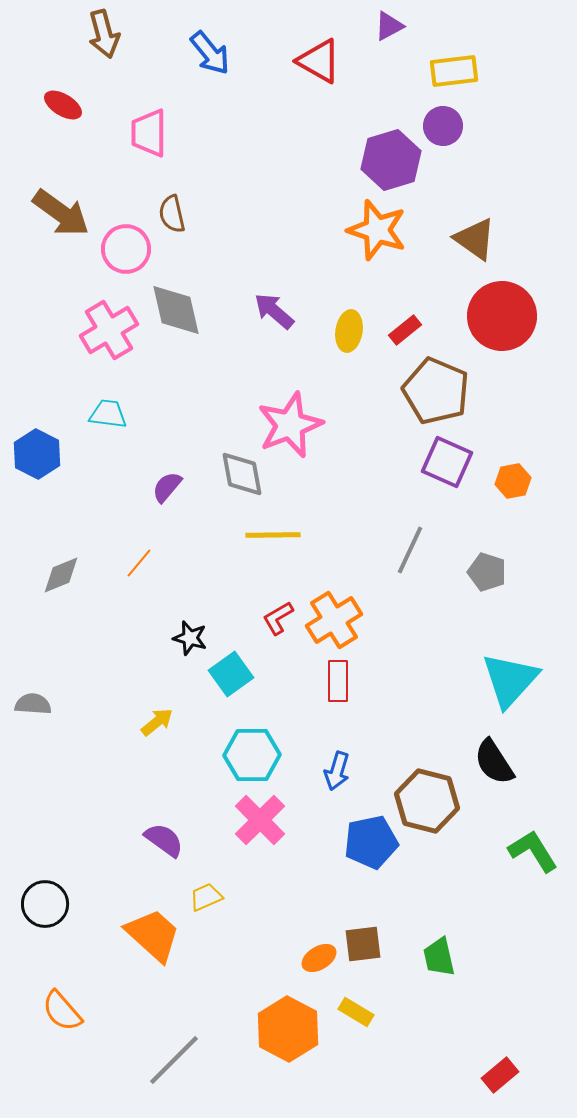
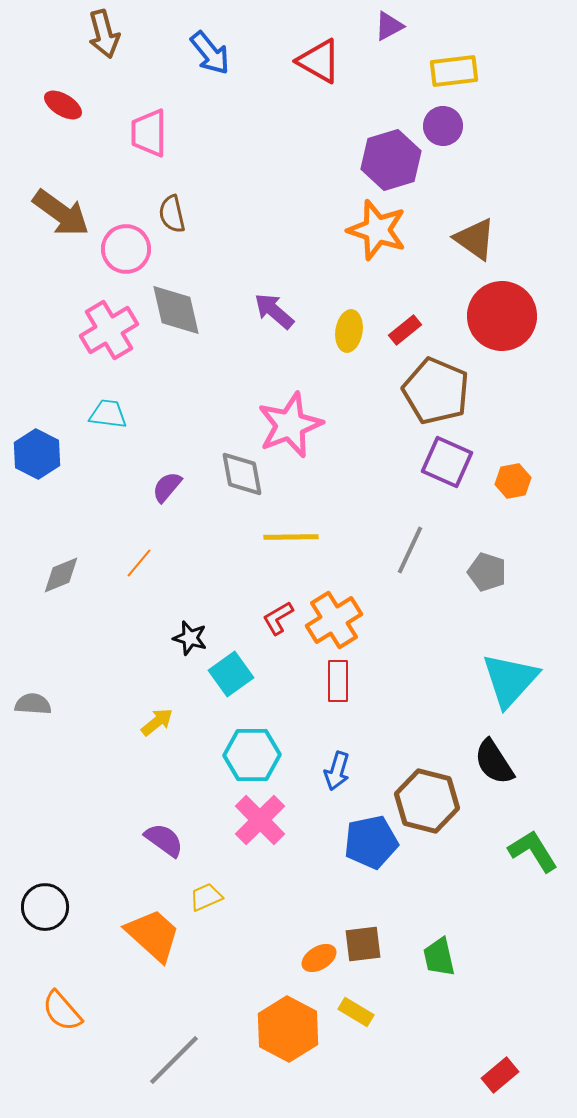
yellow line at (273, 535): moved 18 px right, 2 px down
black circle at (45, 904): moved 3 px down
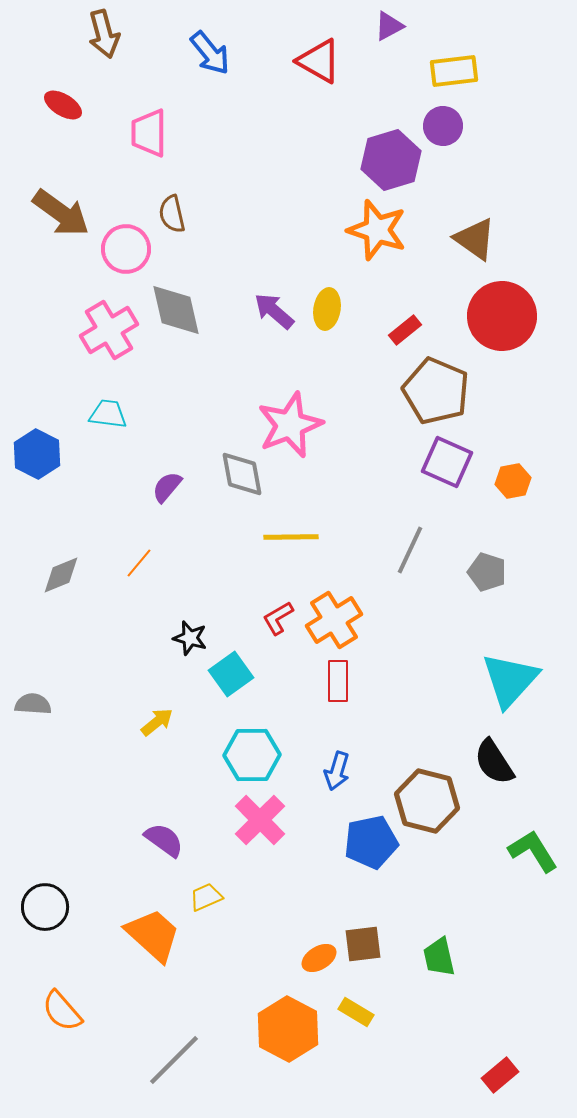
yellow ellipse at (349, 331): moved 22 px left, 22 px up
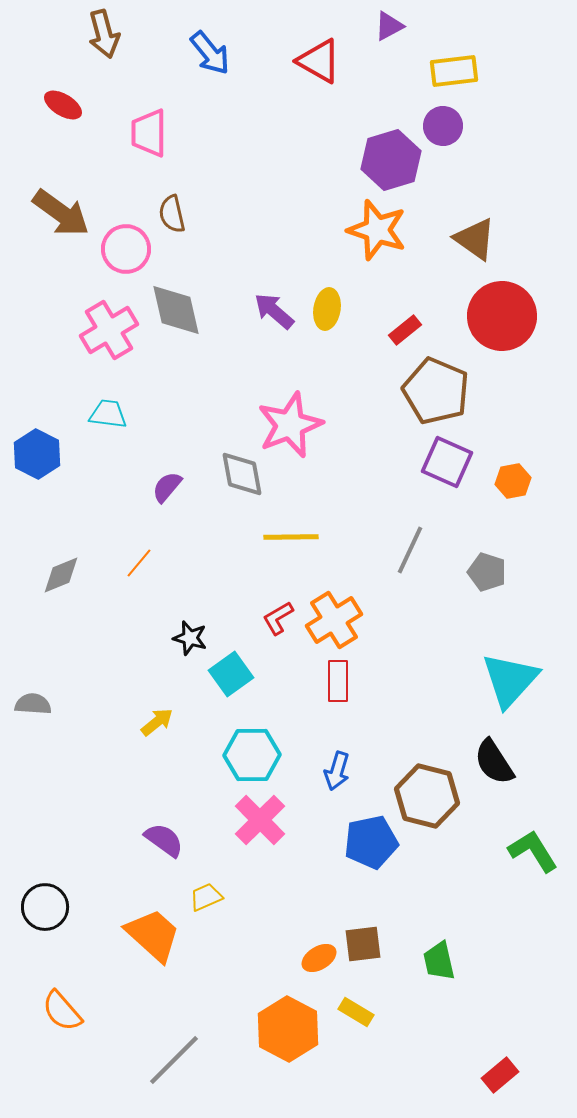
brown hexagon at (427, 801): moved 5 px up
green trapezoid at (439, 957): moved 4 px down
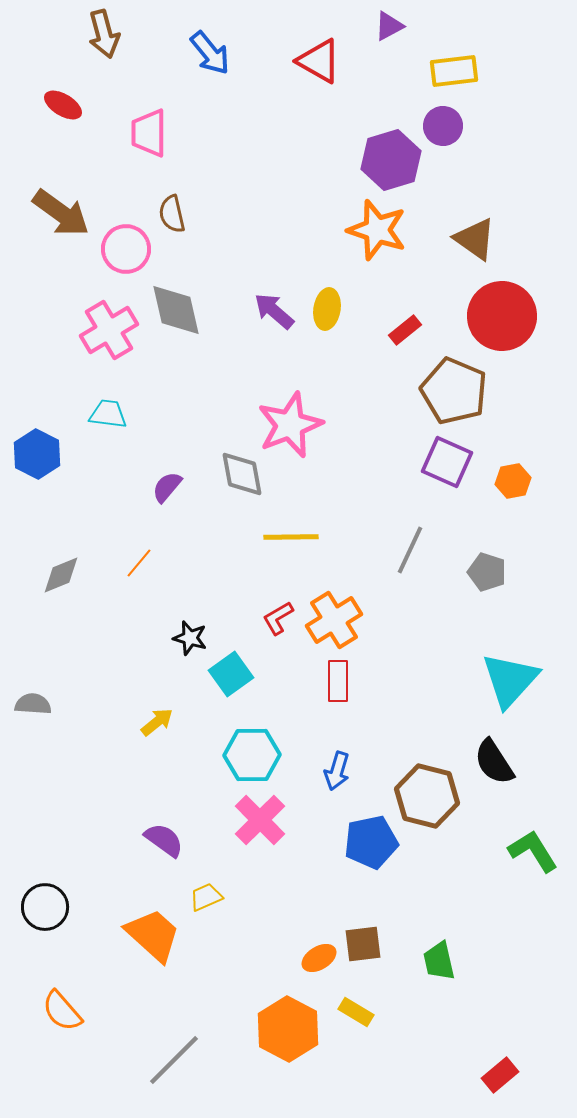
brown pentagon at (436, 391): moved 18 px right
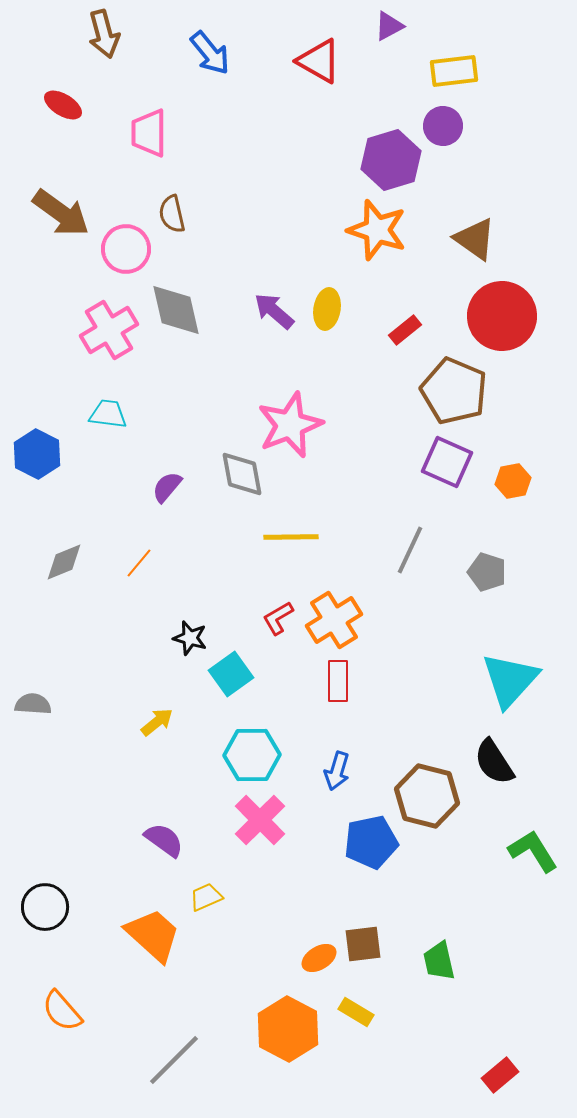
gray diamond at (61, 575): moved 3 px right, 13 px up
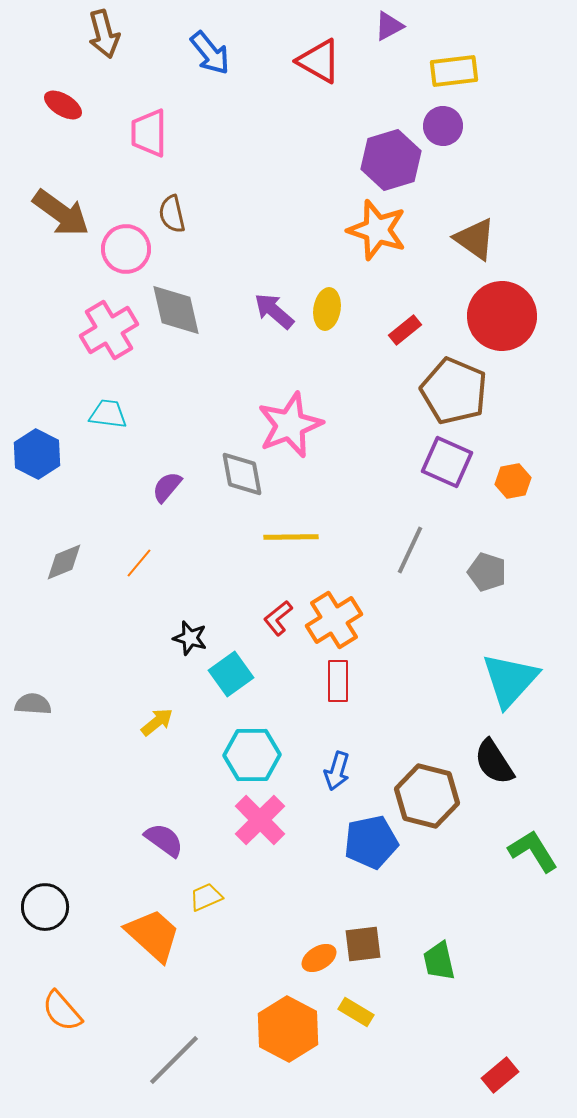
red L-shape at (278, 618): rotated 9 degrees counterclockwise
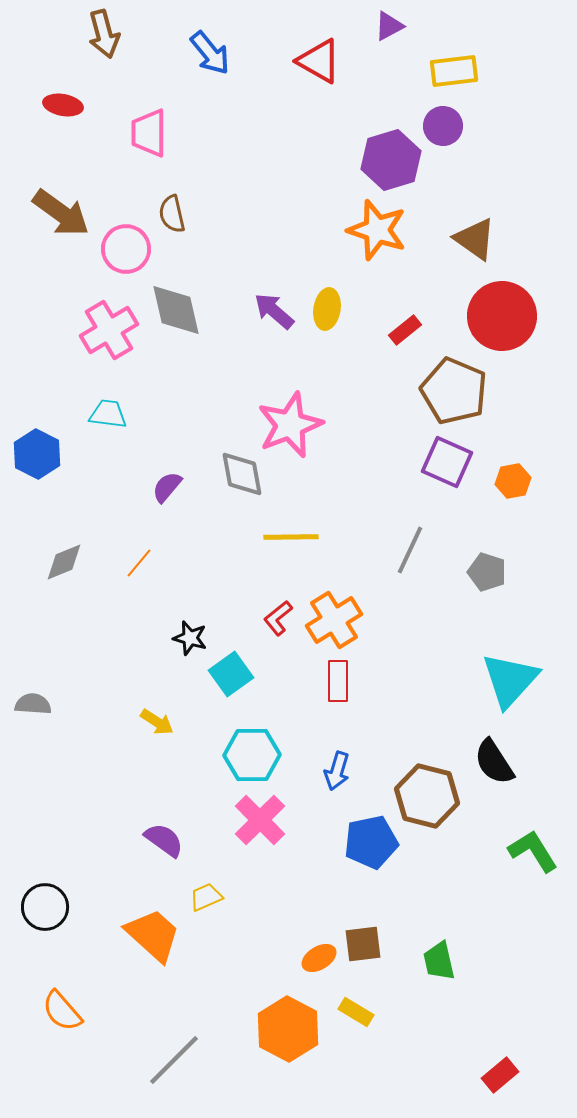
red ellipse at (63, 105): rotated 21 degrees counterclockwise
yellow arrow at (157, 722): rotated 72 degrees clockwise
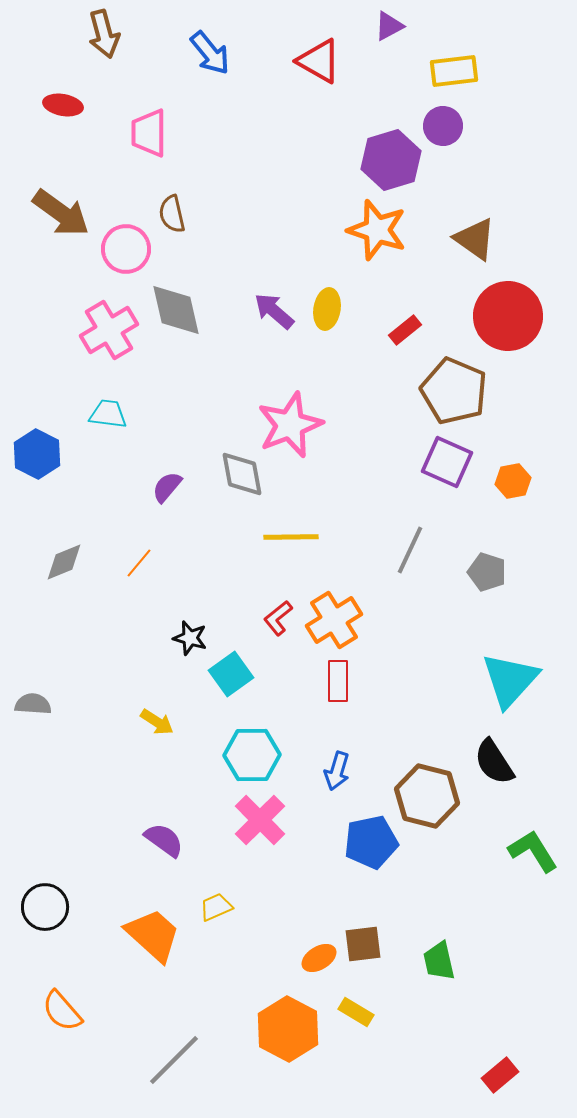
red circle at (502, 316): moved 6 px right
yellow trapezoid at (206, 897): moved 10 px right, 10 px down
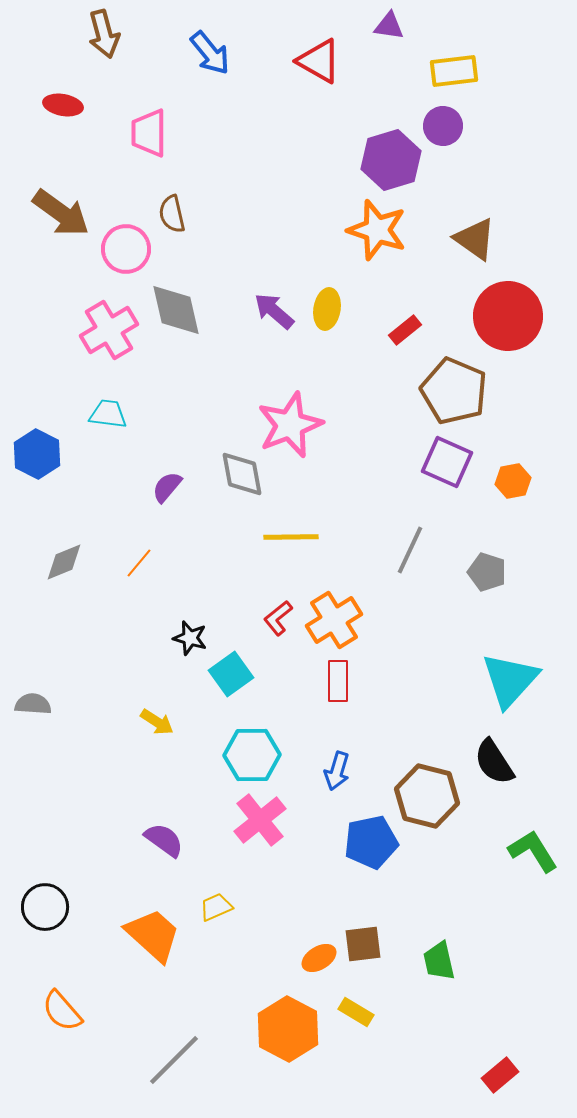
purple triangle at (389, 26): rotated 36 degrees clockwise
pink cross at (260, 820): rotated 6 degrees clockwise
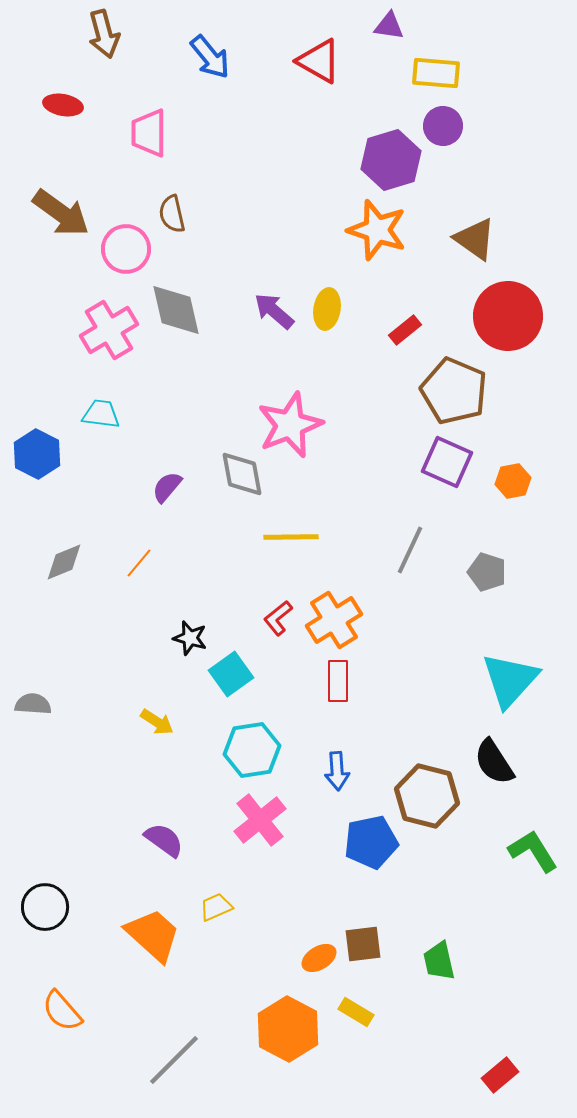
blue arrow at (210, 53): moved 4 px down
yellow rectangle at (454, 71): moved 18 px left, 2 px down; rotated 12 degrees clockwise
cyan trapezoid at (108, 414): moved 7 px left
cyan hexagon at (252, 755): moved 5 px up; rotated 8 degrees counterclockwise
blue arrow at (337, 771): rotated 21 degrees counterclockwise
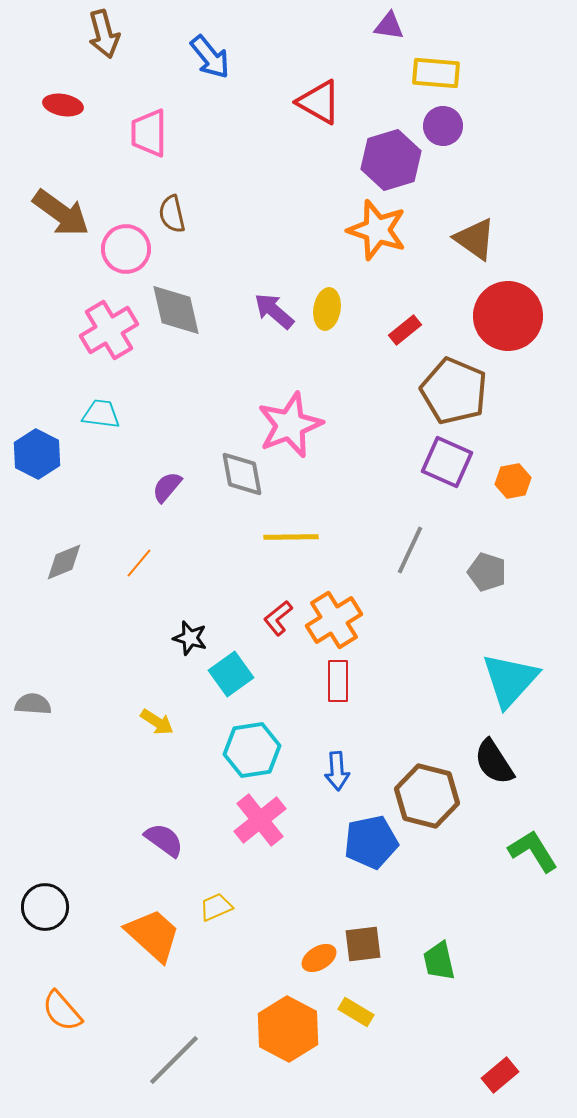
red triangle at (319, 61): moved 41 px down
